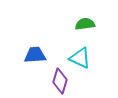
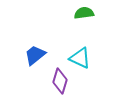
green semicircle: moved 1 px left, 11 px up
blue trapezoid: rotated 35 degrees counterclockwise
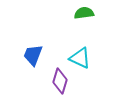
blue trapezoid: moved 2 px left; rotated 30 degrees counterclockwise
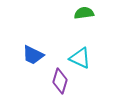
blue trapezoid: rotated 85 degrees counterclockwise
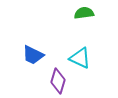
purple diamond: moved 2 px left
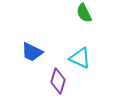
green semicircle: rotated 108 degrees counterclockwise
blue trapezoid: moved 1 px left, 3 px up
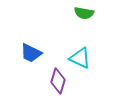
green semicircle: rotated 54 degrees counterclockwise
blue trapezoid: moved 1 px left, 1 px down
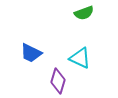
green semicircle: rotated 30 degrees counterclockwise
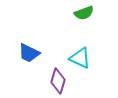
blue trapezoid: moved 2 px left
